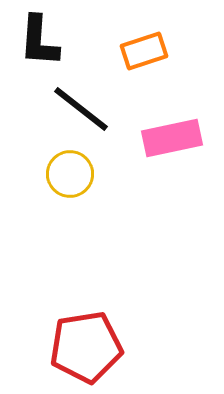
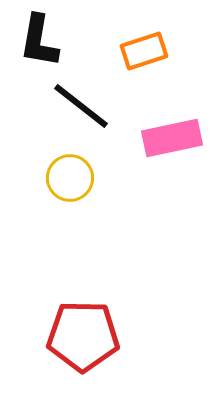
black L-shape: rotated 6 degrees clockwise
black line: moved 3 px up
yellow circle: moved 4 px down
red pentagon: moved 3 px left, 11 px up; rotated 10 degrees clockwise
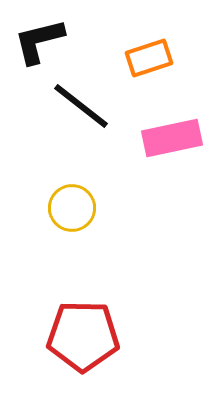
black L-shape: rotated 66 degrees clockwise
orange rectangle: moved 5 px right, 7 px down
yellow circle: moved 2 px right, 30 px down
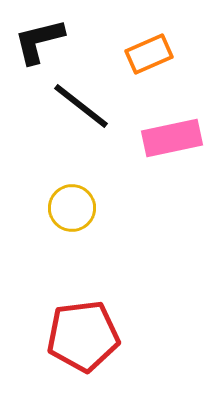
orange rectangle: moved 4 px up; rotated 6 degrees counterclockwise
red pentagon: rotated 8 degrees counterclockwise
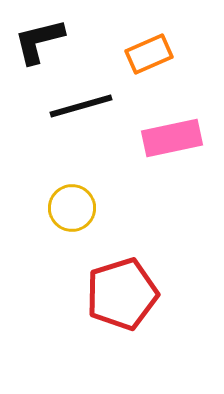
black line: rotated 54 degrees counterclockwise
red pentagon: moved 39 px right, 42 px up; rotated 10 degrees counterclockwise
